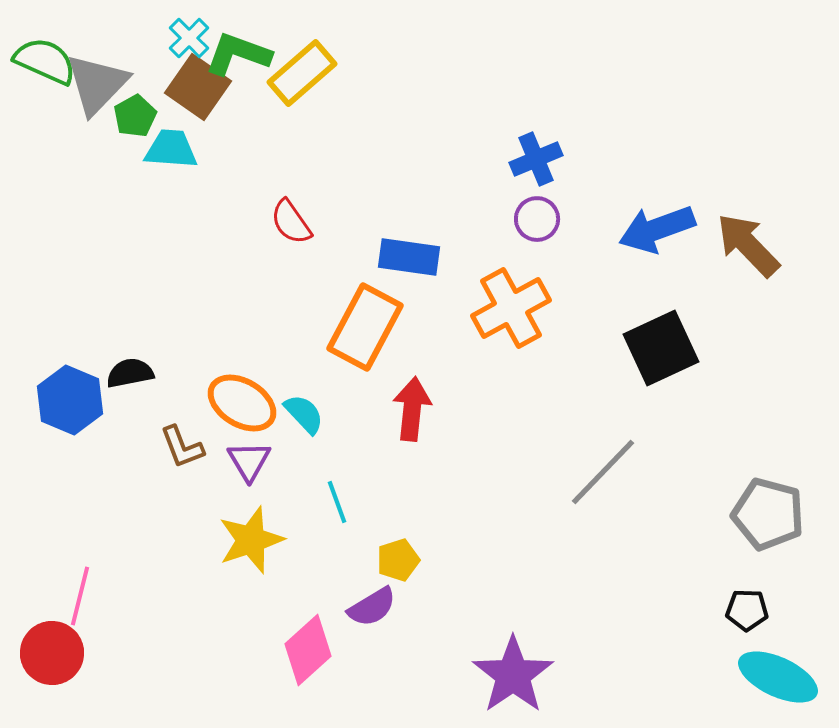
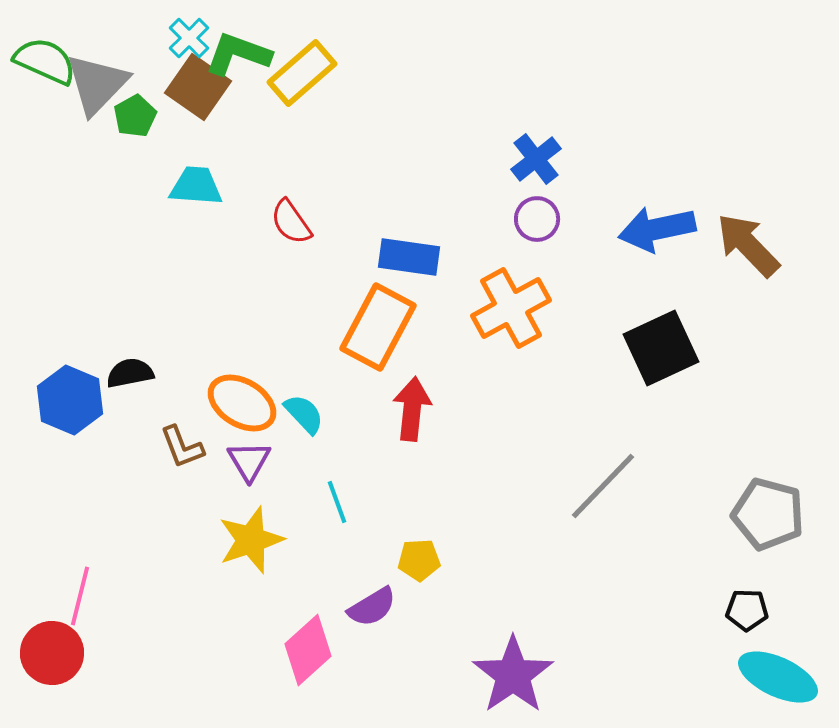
cyan trapezoid: moved 25 px right, 37 px down
blue cross: rotated 15 degrees counterclockwise
blue arrow: rotated 8 degrees clockwise
orange rectangle: moved 13 px right
gray line: moved 14 px down
yellow pentagon: moved 21 px right; rotated 15 degrees clockwise
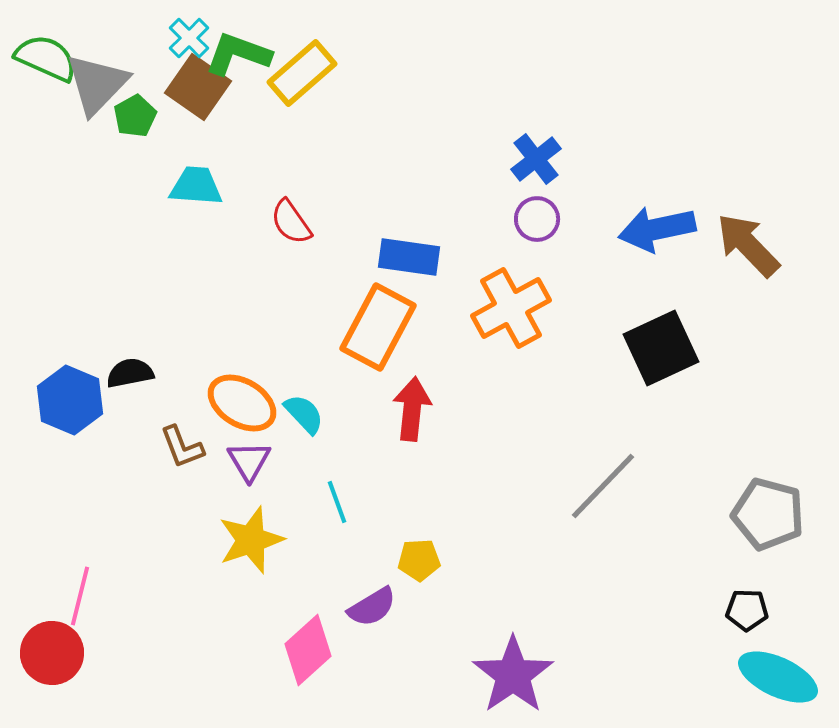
green semicircle: moved 1 px right, 3 px up
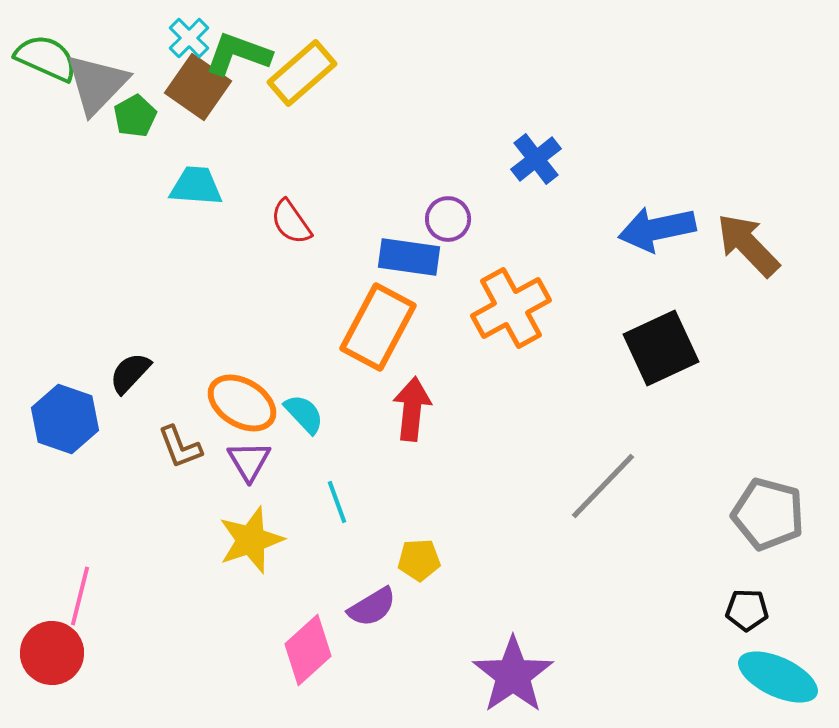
purple circle: moved 89 px left
black semicircle: rotated 36 degrees counterclockwise
blue hexagon: moved 5 px left, 19 px down; rotated 4 degrees counterclockwise
brown L-shape: moved 2 px left
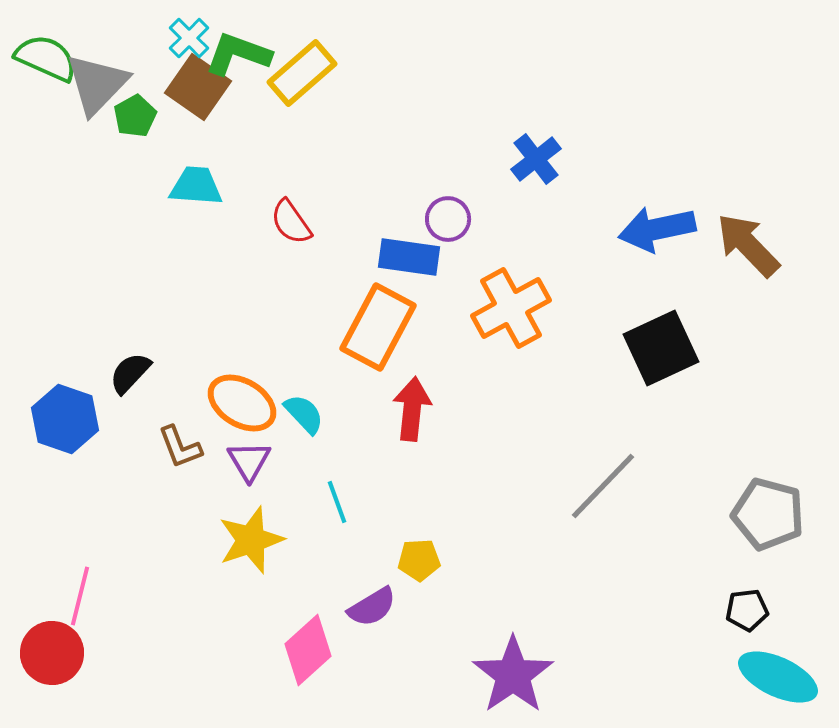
black pentagon: rotated 9 degrees counterclockwise
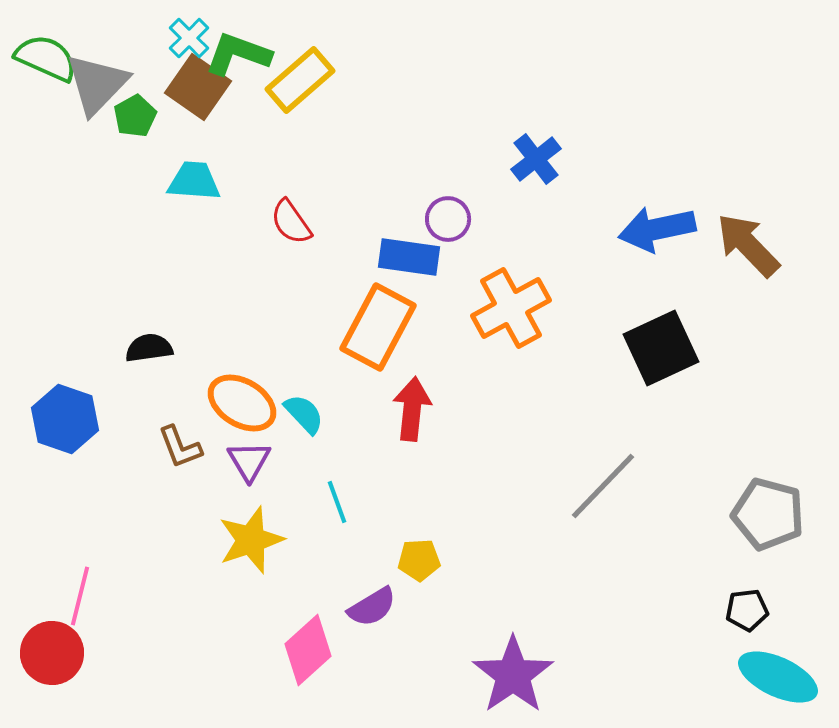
yellow rectangle: moved 2 px left, 7 px down
cyan trapezoid: moved 2 px left, 5 px up
black semicircle: moved 19 px right, 25 px up; rotated 39 degrees clockwise
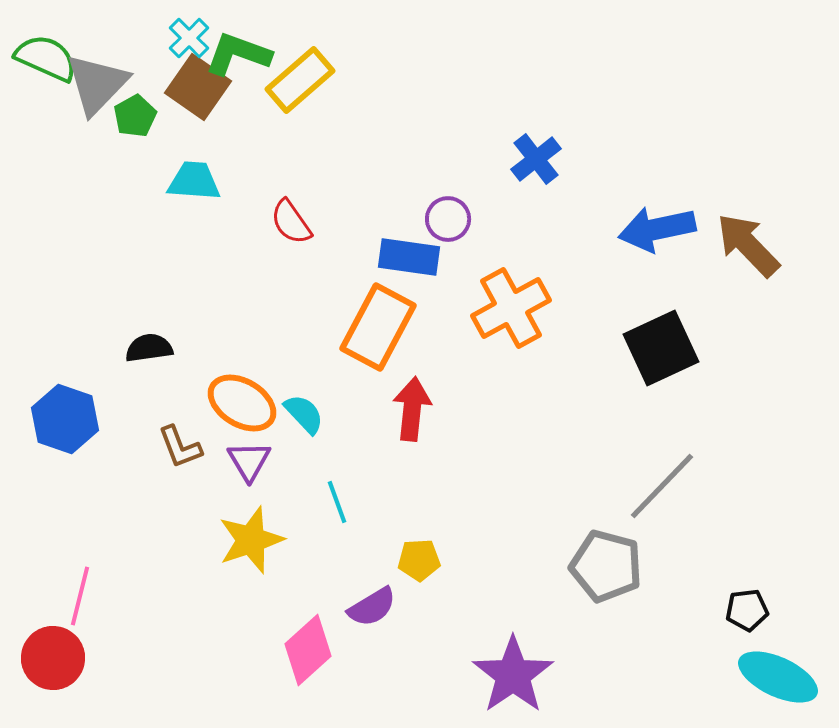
gray line: moved 59 px right
gray pentagon: moved 162 px left, 52 px down
red circle: moved 1 px right, 5 px down
